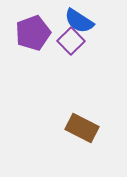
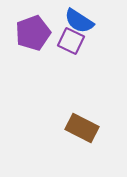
purple square: rotated 20 degrees counterclockwise
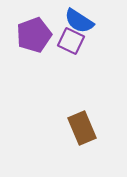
purple pentagon: moved 1 px right, 2 px down
brown rectangle: rotated 40 degrees clockwise
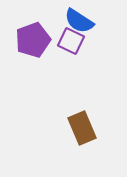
purple pentagon: moved 1 px left, 5 px down
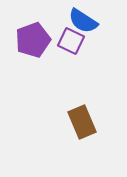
blue semicircle: moved 4 px right
brown rectangle: moved 6 px up
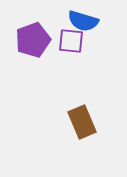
blue semicircle: rotated 16 degrees counterclockwise
purple square: rotated 20 degrees counterclockwise
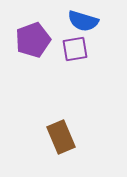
purple square: moved 4 px right, 8 px down; rotated 16 degrees counterclockwise
brown rectangle: moved 21 px left, 15 px down
